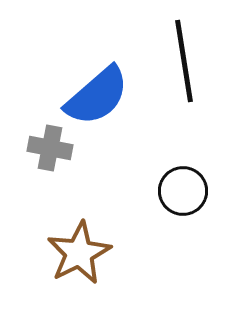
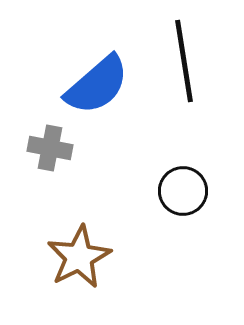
blue semicircle: moved 11 px up
brown star: moved 4 px down
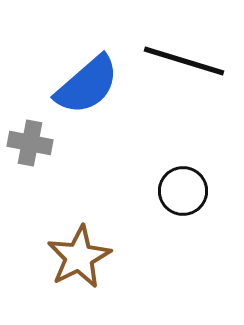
black line: rotated 64 degrees counterclockwise
blue semicircle: moved 10 px left
gray cross: moved 20 px left, 5 px up
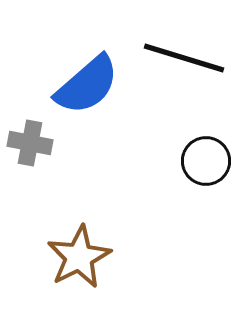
black line: moved 3 px up
black circle: moved 23 px right, 30 px up
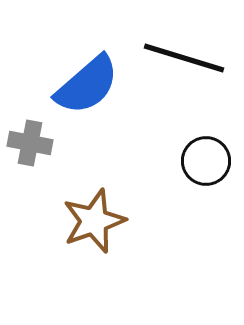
brown star: moved 15 px right, 36 px up; rotated 8 degrees clockwise
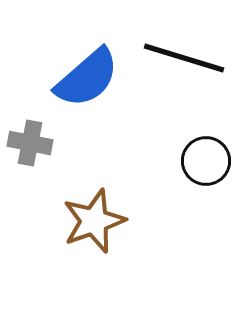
blue semicircle: moved 7 px up
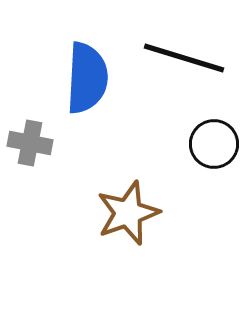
blue semicircle: rotated 46 degrees counterclockwise
black circle: moved 8 px right, 17 px up
brown star: moved 34 px right, 8 px up
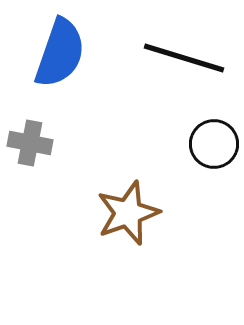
blue semicircle: moved 27 px left, 25 px up; rotated 16 degrees clockwise
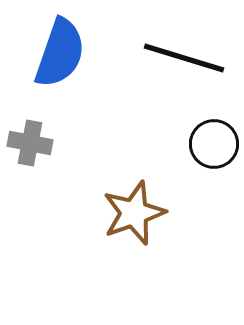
brown star: moved 6 px right
